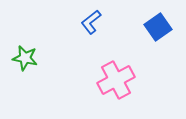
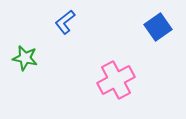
blue L-shape: moved 26 px left
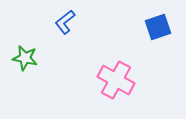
blue square: rotated 16 degrees clockwise
pink cross: rotated 33 degrees counterclockwise
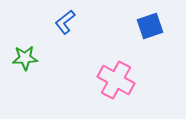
blue square: moved 8 px left, 1 px up
green star: rotated 15 degrees counterclockwise
